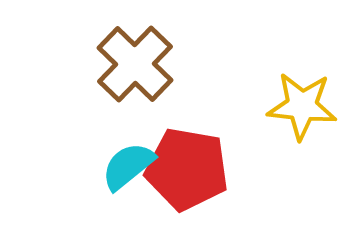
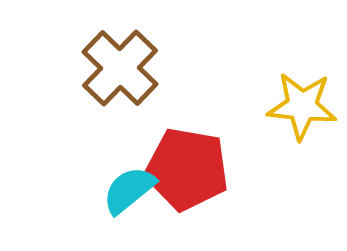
brown cross: moved 15 px left, 4 px down
cyan semicircle: moved 1 px right, 24 px down
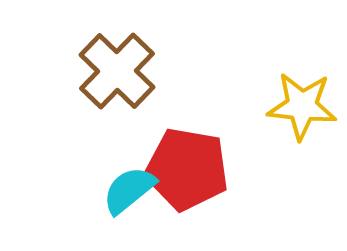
brown cross: moved 3 px left, 3 px down
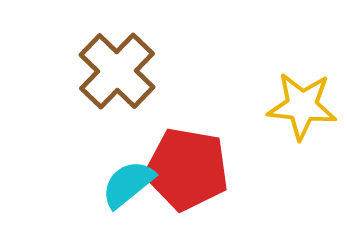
cyan semicircle: moved 1 px left, 6 px up
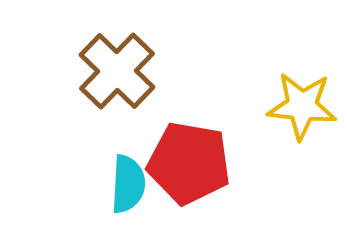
red pentagon: moved 2 px right, 6 px up
cyan semicircle: rotated 132 degrees clockwise
